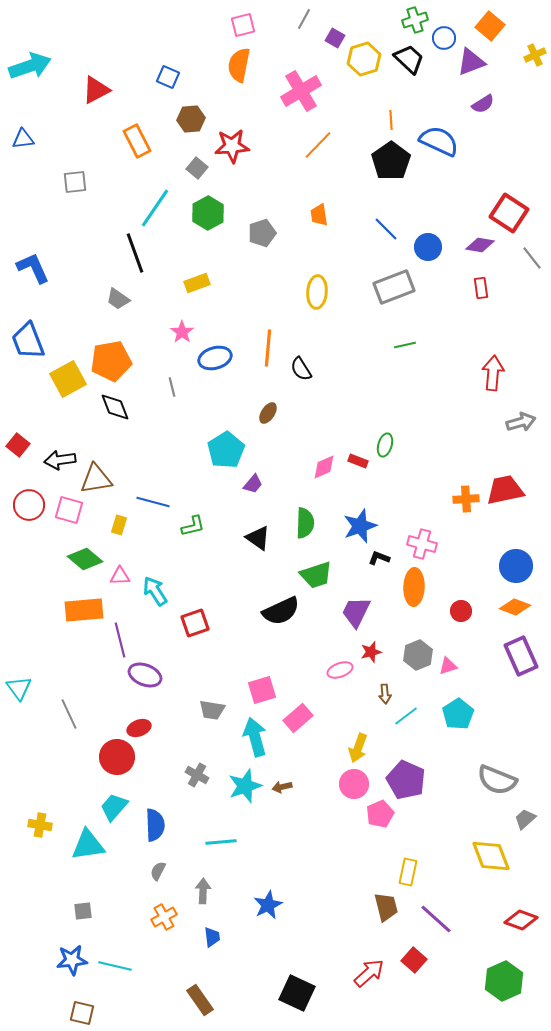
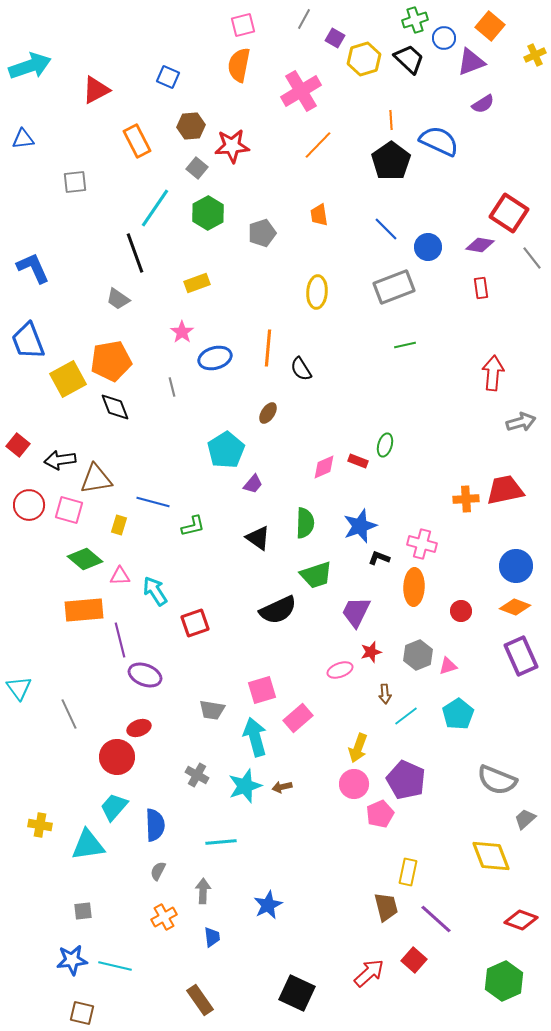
brown hexagon at (191, 119): moved 7 px down
black semicircle at (281, 611): moved 3 px left, 1 px up
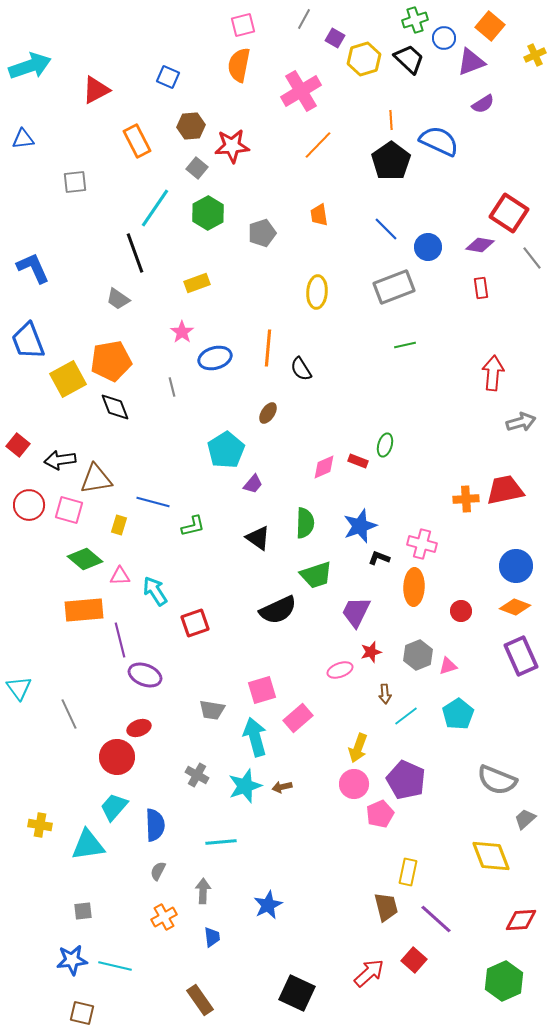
red diamond at (521, 920): rotated 24 degrees counterclockwise
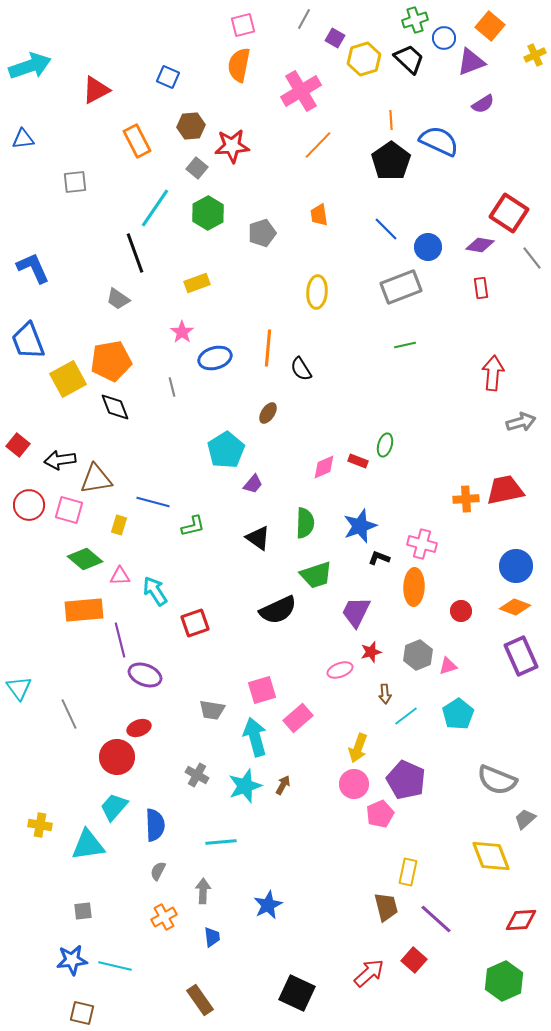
gray rectangle at (394, 287): moved 7 px right
brown arrow at (282, 787): moved 1 px right, 2 px up; rotated 132 degrees clockwise
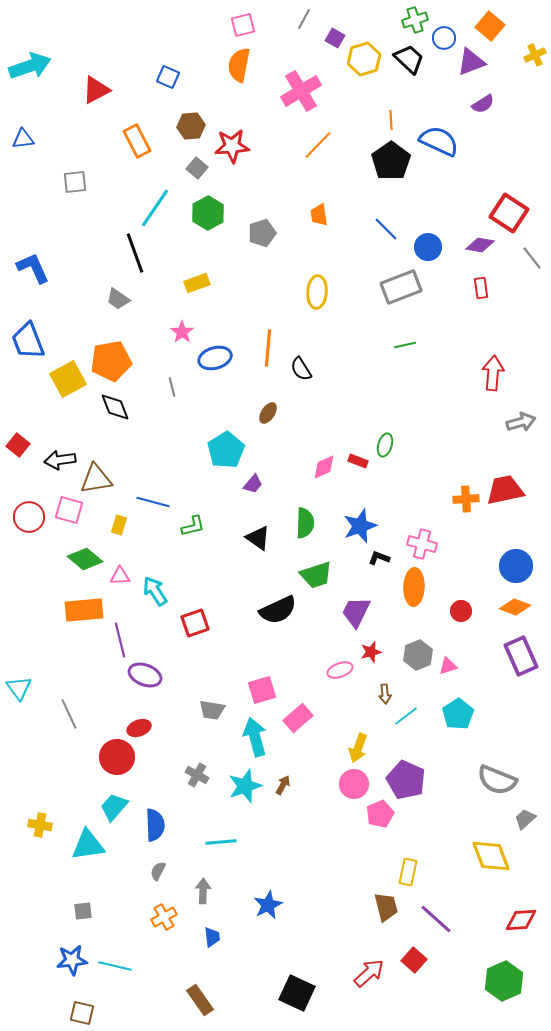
red circle at (29, 505): moved 12 px down
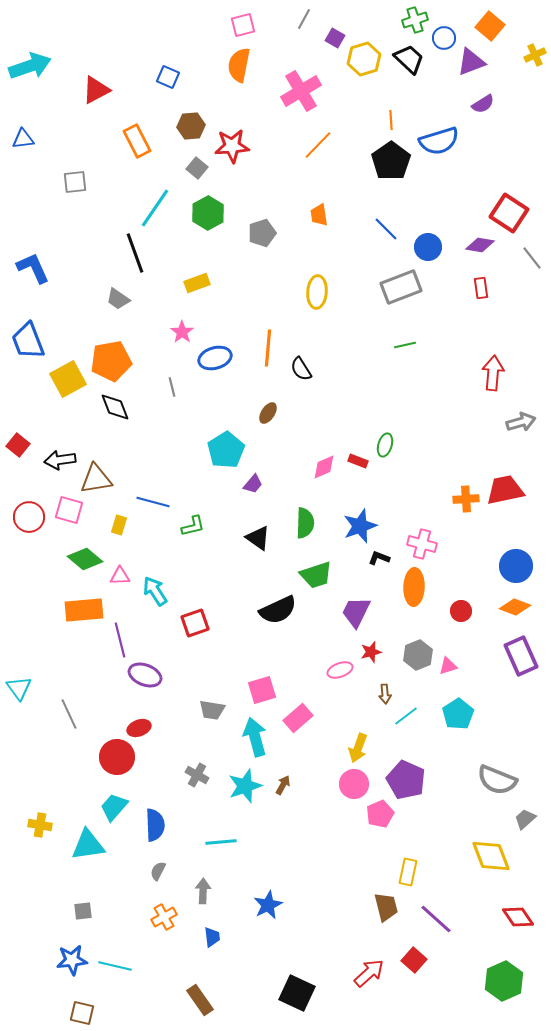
blue semicircle at (439, 141): rotated 138 degrees clockwise
red diamond at (521, 920): moved 3 px left, 3 px up; rotated 60 degrees clockwise
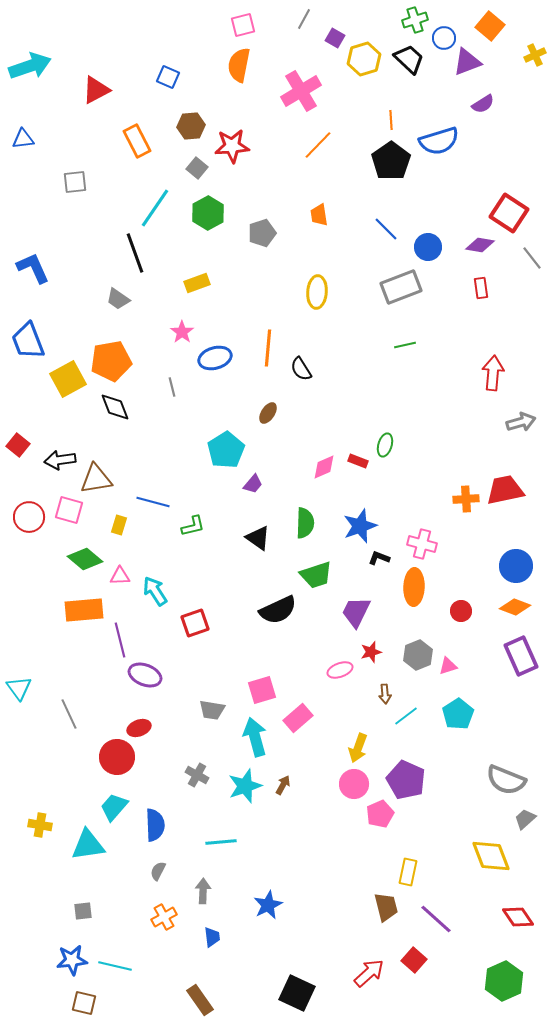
purple triangle at (471, 62): moved 4 px left
gray semicircle at (497, 780): moved 9 px right
brown square at (82, 1013): moved 2 px right, 10 px up
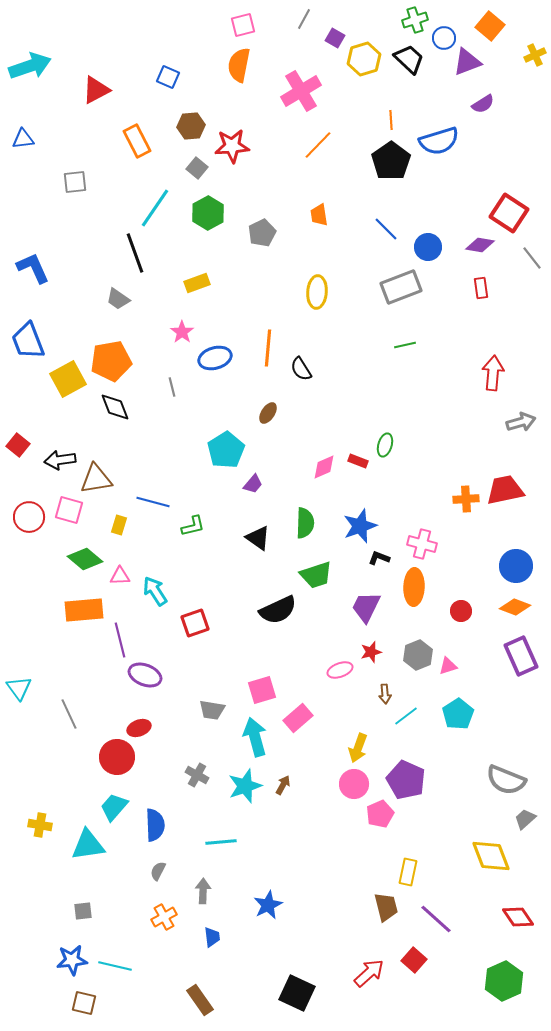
gray pentagon at (262, 233): rotated 8 degrees counterclockwise
purple trapezoid at (356, 612): moved 10 px right, 5 px up
